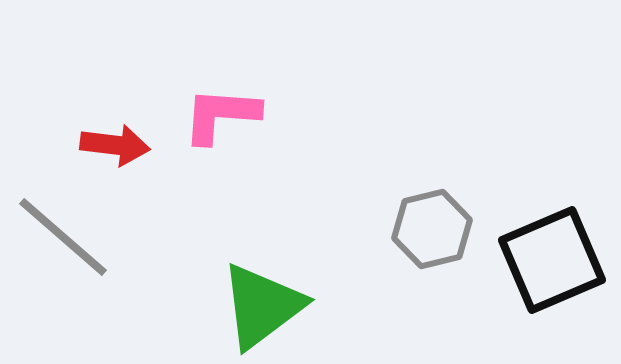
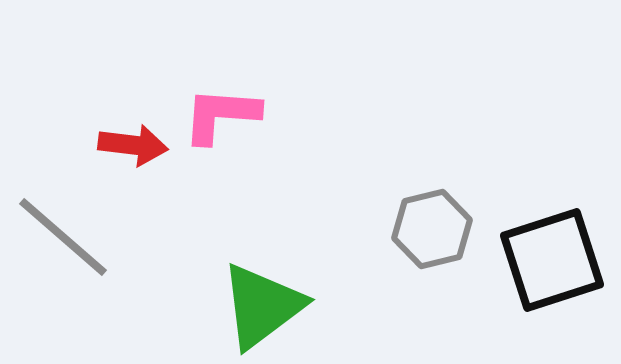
red arrow: moved 18 px right
black square: rotated 5 degrees clockwise
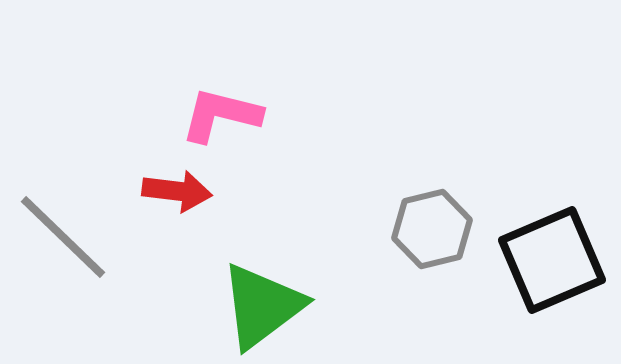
pink L-shape: rotated 10 degrees clockwise
red arrow: moved 44 px right, 46 px down
gray line: rotated 3 degrees clockwise
black square: rotated 5 degrees counterclockwise
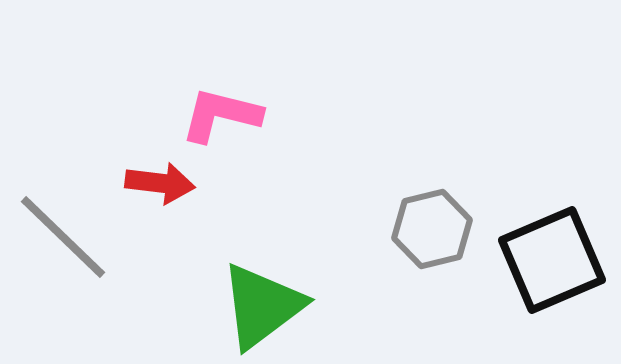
red arrow: moved 17 px left, 8 px up
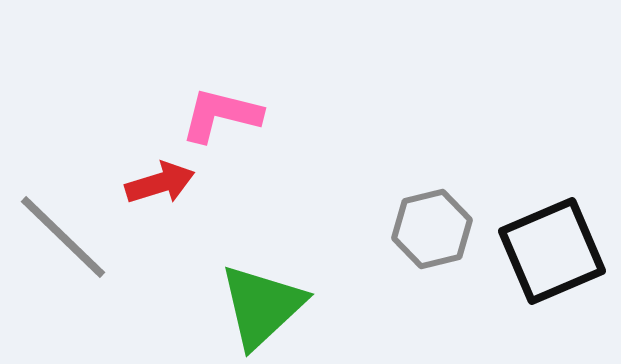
red arrow: rotated 24 degrees counterclockwise
black square: moved 9 px up
green triangle: rotated 6 degrees counterclockwise
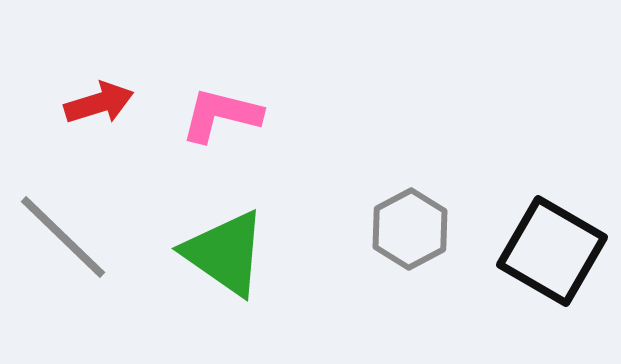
red arrow: moved 61 px left, 80 px up
gray hexagon: moved 22 px left; rotated 14 degrees counterclockwise
black square: rotated 37 degrees counterclockwise
green triangle: moved 37 px left, 53 px up; rotated 42 degrees counterclockwise
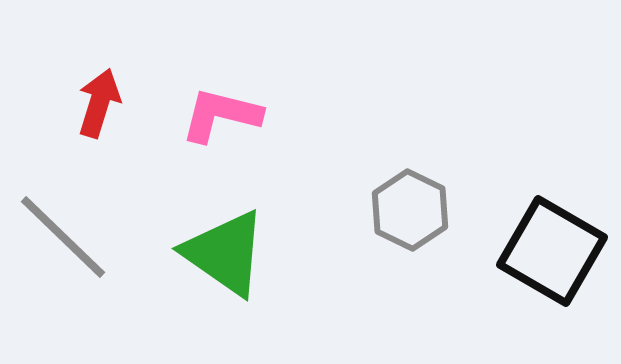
red arrow: rotated 56 degrees counterclockwise
gray hexagon: moved 19 px up; rotated 6 degrees counterclockwise
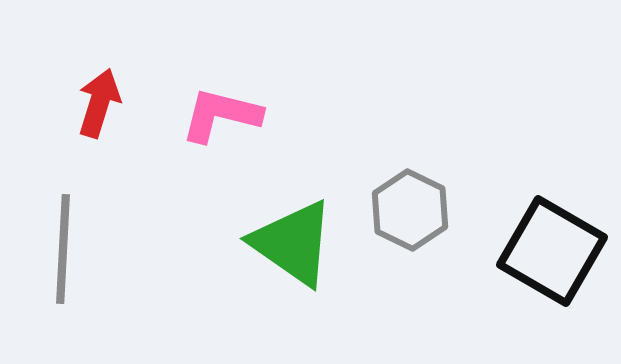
gray line: moved 12 px down; rotated 49 degrees clockwise
green triangle: moved 68 px right, 10 px up
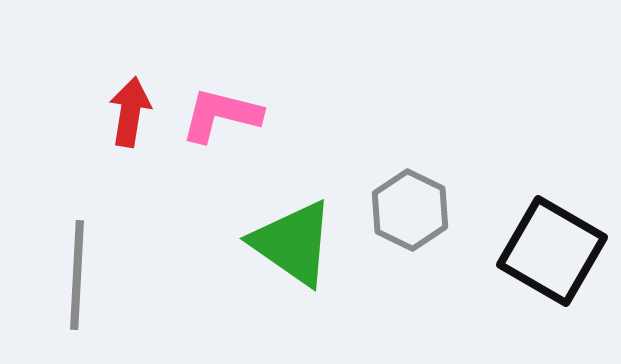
red arrow: moved 31 px right, 9 px down; rotated 8 degrees counterclockwise
gray line: moved 14 px right, 26 px down
